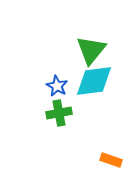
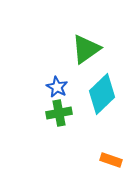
green triangle: moved 5 px left, 1 px up; rotated 16 degrees clockwise
cyan diamond: moved 8 px right, 13 px down; rotated 36 degrees counterclockwise
blue star: moved 1 px down
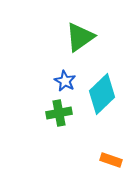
green triangle: moved 6 px left, 12 px up
blue star: moved 8 px right, 6 px up
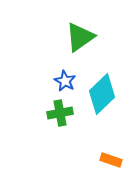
green cross: moved 1 px right
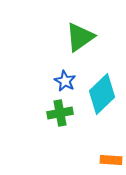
orange rectangle: rotated 15 degrees counterclockwise
